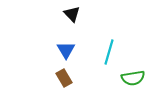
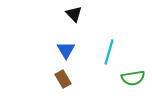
black triangle: moved 2 px right
brown rectangle: moved 1 px left, 1 px down
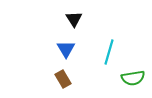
black triangle: moved 5 px down; rotated 12 degrees clockwise
blue triangle: moved 1 px up
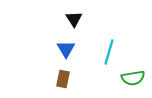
brown rectangle: rotated 42 degrees clockwise
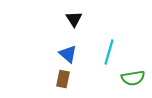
blue triangle: moved 2 px right, 5 px down; rotated 18 degrees counterclockwise
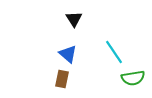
cyan line: moved 5 px right; rotated 50 degrees counterclockwise
brown rectangle: moved 1 px left
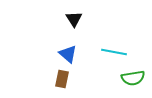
cyan line: rotated 45 degrees counterclockwise
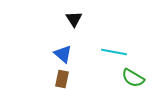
blue triangle: moved 5 px left
green semicircle: rotated 40 degrees clockwise
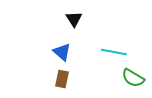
blue triangle: moved 1 px left, 2 px up
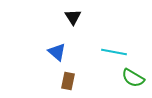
black triangle: moved 1 px left, 2 px up
blue triangle: moved 5 px left
brown rectangle: moved 6 px right, 2 px down
